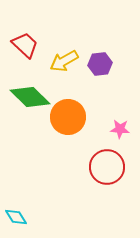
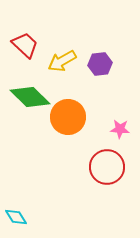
yellow arrow: moved 2 px left
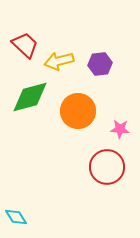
yellow arrow: moved 3 px left; rotated 16 degrees clockwise
green diamond: rotated 60 degrees counterclockwise
orange circle: moved 10 px right, 6 px up
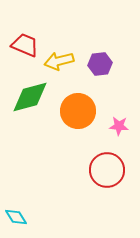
red trapezoid: rotated 20 degrees counterclockwise
pink star: moved 1 px left, 3 px up
red circle: moved 3 px down
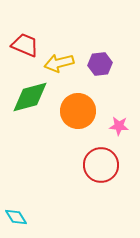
yellow arrow: moved 2 px down
red circle: moved 6 px left, 5 px up
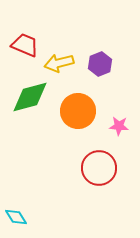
purple hexagon: rotated 15 degrees counterclockwise
red circle: moved 2 px left, 3 px down
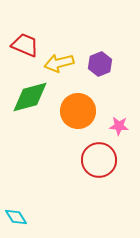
red circle: moved 8 px up
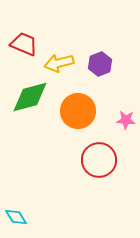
red trapezoid: moved 1 px left, 1 px up
pink star: moved 7 px right, 6 px up
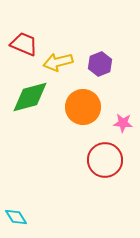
yellow arrow: moved 1 px left, 1 px up
orange circle: moved 5 px right, 4 px up
pink star: moved 3 px left, 3 px down
red circle: moved 6 px right
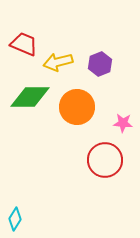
green diamond: rotated 15 degrees clockwise
orange circle: moved 6 px left
cyan diamond: moved 1 px left, 2 px down; rotated 65 degrees clockwise
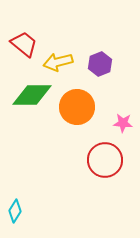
red trapezoid: rotated 16 degrees clockwise
green diamond: moved 2 px right, 2 px up
cyan diamond: moved 8 px up
